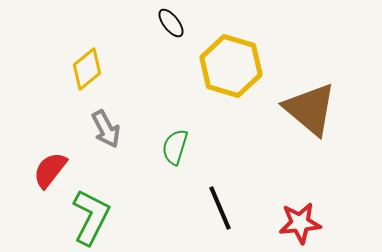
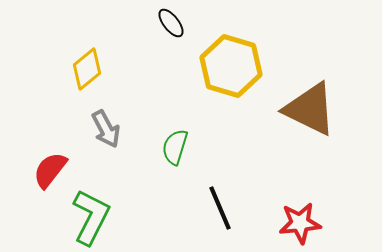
brown triangle: rotated 14 degrees counterclockwise
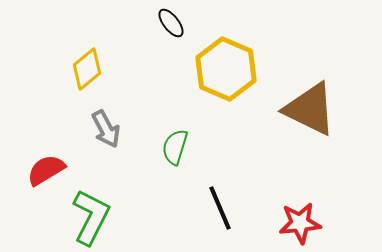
yellow hexagon: moved 5 px left, 3 px down; rotated 6 degrees clockwise
red semicircle: moved 4 px left; rotated 21 degrees clockwise
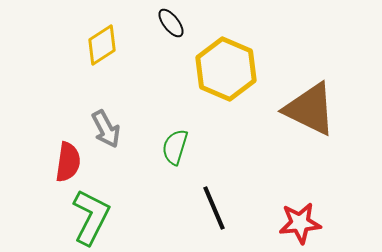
yellow diamond: moved 15 px right, 24 px up; rotated 6 degrees clockwise
red semicircle: moved 22 px right, 8 px up; rotated 129 degrees clockwise
black line: moved 6 px left
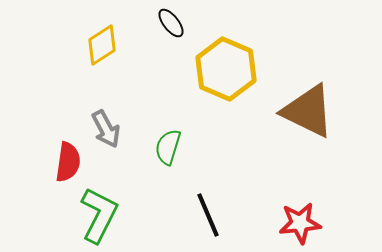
brown triangle: moved 2 px left, 2 px down
green semicircle: moved 7 px left
black line: moved 6 px left, 7 px down
green L-shape: moved 8 px right, 2 px up
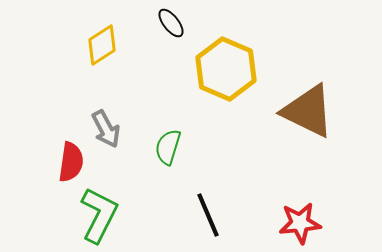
red semicircle: moved 3 px right
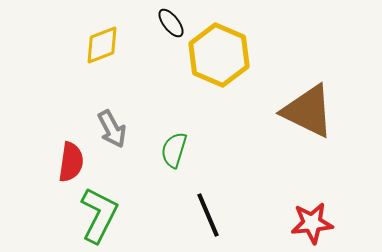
yellow diamond: rotated 12 degrees clockwise
yellow hexagon: moved 7 px left, 14 px up
gray arrow: moved 6 px right
green semicircle: moved 6 px right, 3 px down
red star: moved 12 px right
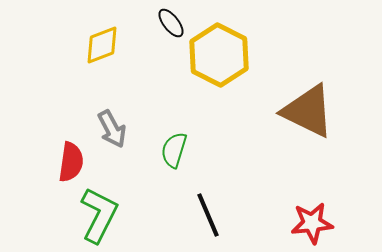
yellow hexagon: rotated 4 degrees clockwise
